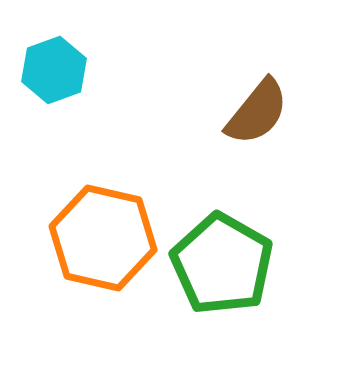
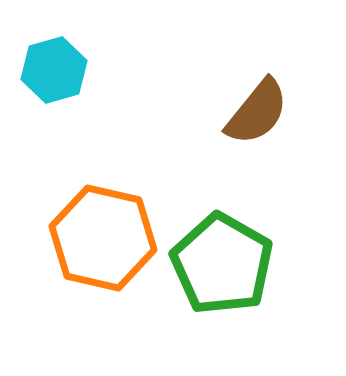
cyan hexagon: rotated 4 degrees clockwise
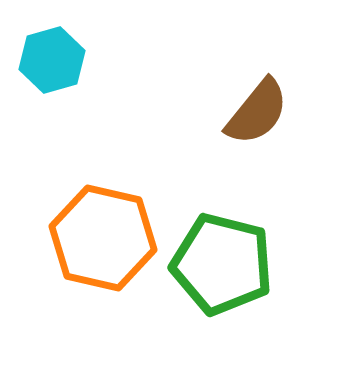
cyan hexagon: moved 2 px left, 10 px up
green pentagon: rotated 16 degrees counterclockwise
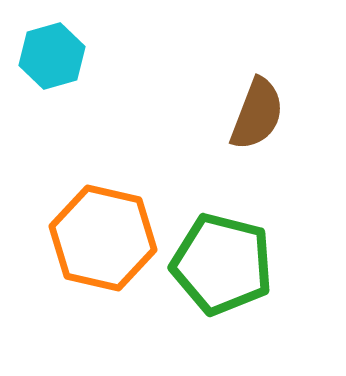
cyan hexagon: moved 4 px up
brown semicircle: moved 2 px down; rotated 18 degrees counterclockwise
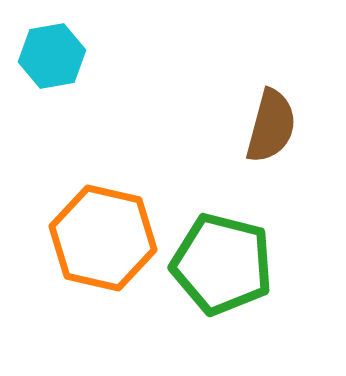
cyan hexagon: rotated 6 degrees clockwise
brown semicircle: moved 14 px right, 12 px down; rotated 6 degrees counterclockwise
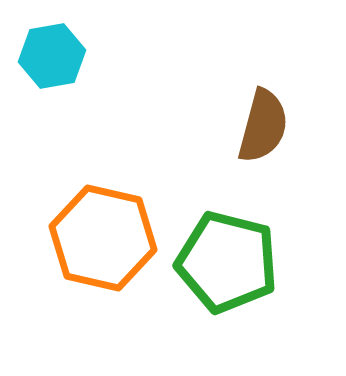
brown semicircle: moved 8 px left
green pentagon: moved 5 px right, 2 px up
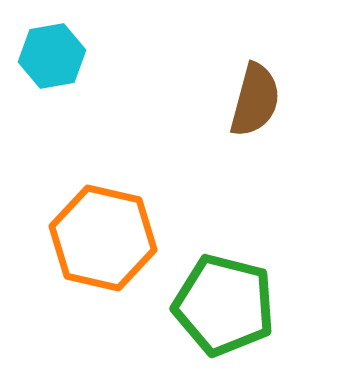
brown semicircle: moved 8 px left, 26 px up
green pentagon: moved 3 px left, 43 px down
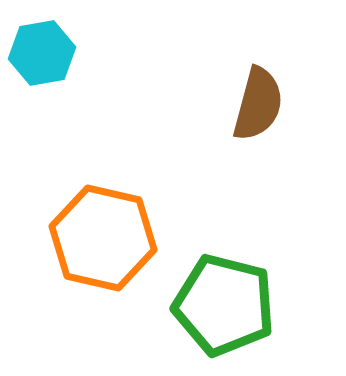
cyan hexagon: moved 10 px left, 3 px up
brown semicircle: moved 3 px right, 4 px down
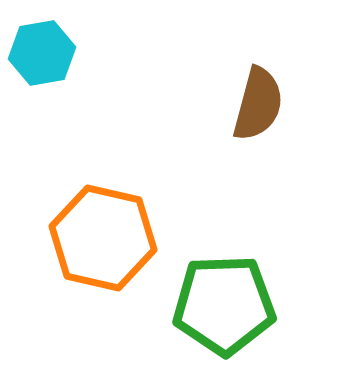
green pentagon: rotated 16 degrees counterclockwise
